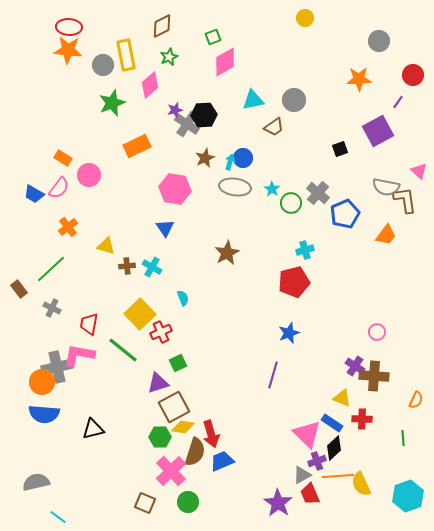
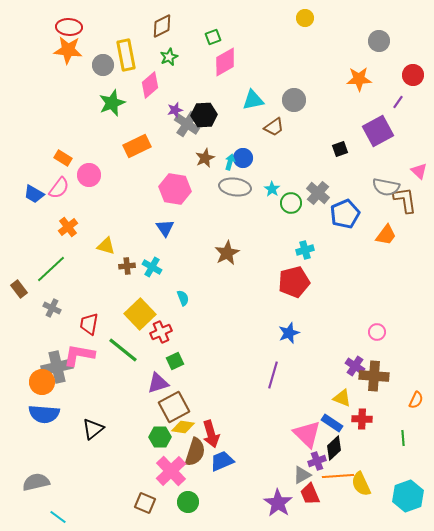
green square at (178, 363): moved 3 px left, 2 px up
black triangle at (93, 429): rotated 25 degrees counterclockwise
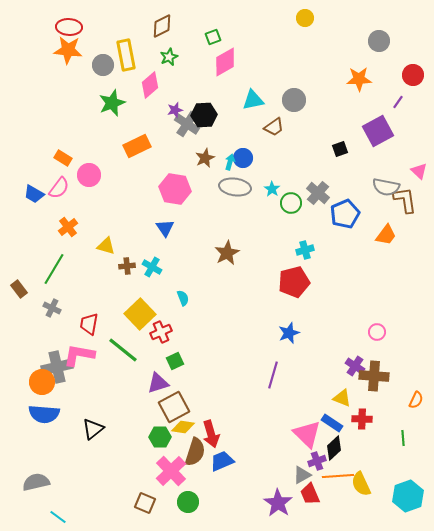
green line at (51, 269): moved 3 px right; rotated 16 degrees counterclockwise
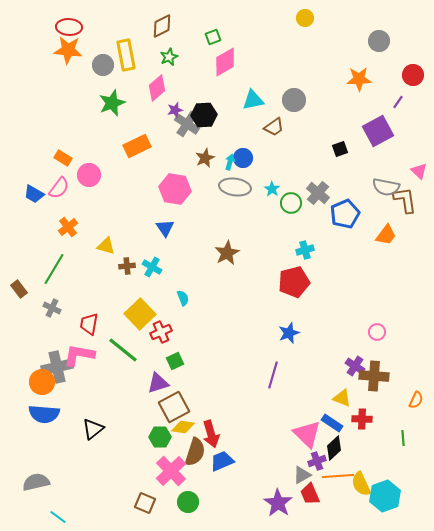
pink diamond at (150, 85): moved 7 px right, 3 px down
cyan hexagon at (408, 496): moved 23 px left
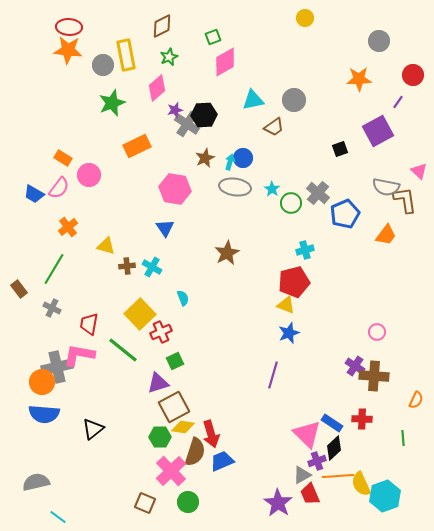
yellow triangle at (342, 398): moved 56 px left, 93 px up
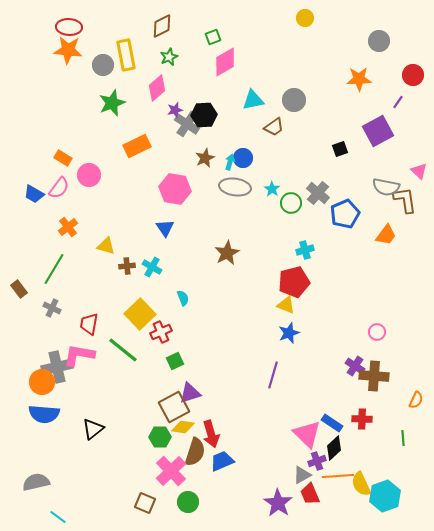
purple triangle at (158, 383): moved 32 px right, 10 px down
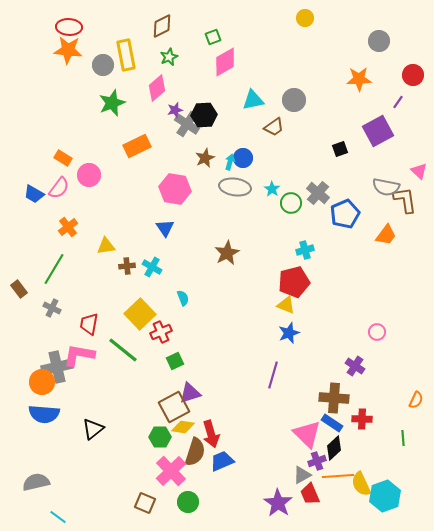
yellow triangle at (106, 246): rotated 24 degrees counterclockwise
brown cross at (374, 376): moved 40 px left, 22 px down
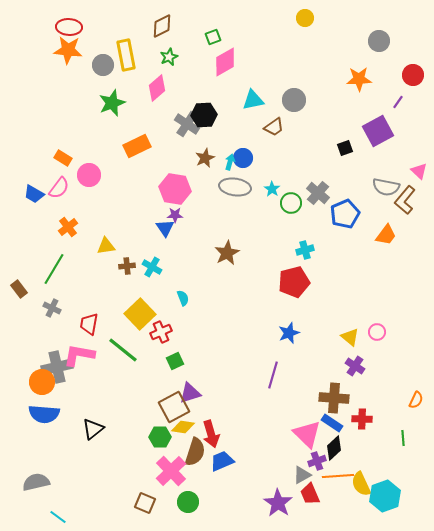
purple star at (175, 110): moved 105 px down; rotated 14 degrees clockwise
black square at (340, 149): moved 5 px right, 1 px up
brown L-shape at (405, 200): rotated 132 degrees counterclockwise
yellow triangle at (286, 305): moved 64 px right, 32 px down; rotated 18 degrees clockwise
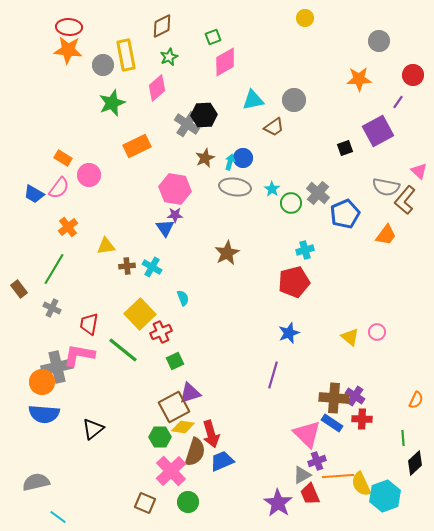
purple cross at (355, 366): moved 30 px down
black diamond at (334, 448): moved 81 px right, 15 px down
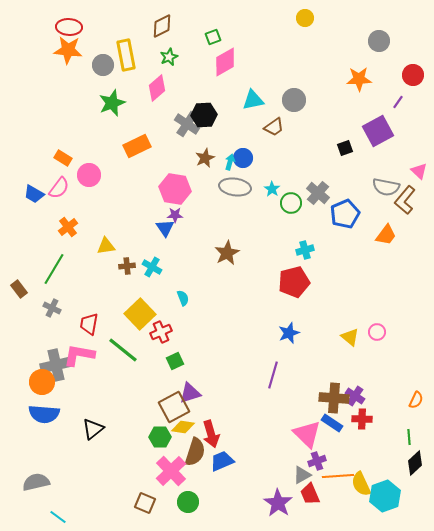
gray cross at (57, 367): moved 1 px left, 2 px up
green line at (403, 438): moved 6 px right, 1 px up
